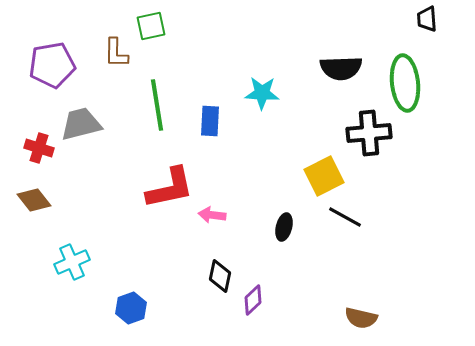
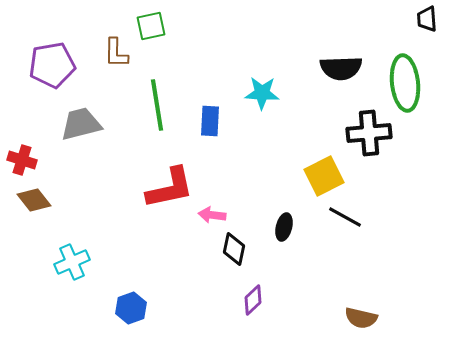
red cross: moved 17 px left, 12 px down
black diamond: moved 14 px right, 27 px up
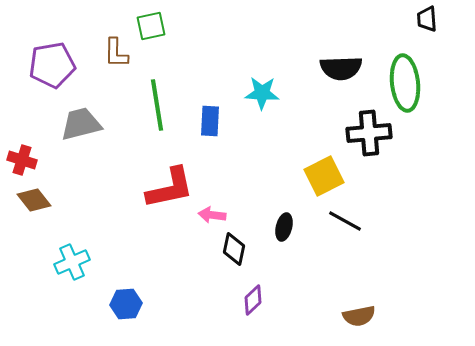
black line: moved 4 px down
blue hexagon: moved 5 px left, 4 px up; rotated 16 degrees clockwise
brown semicircle: moved 2 px left, 2 px up; rotated 24 degrees counterclockwise
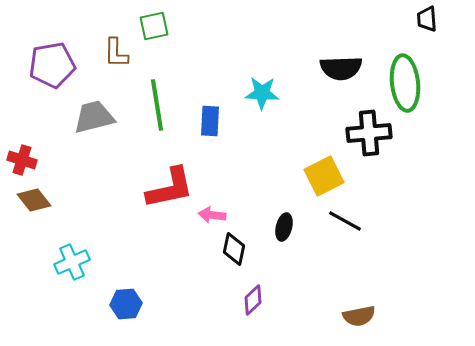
green square: moved 3 px right
gray trapezoid: moved 13 px right, 7 px up
